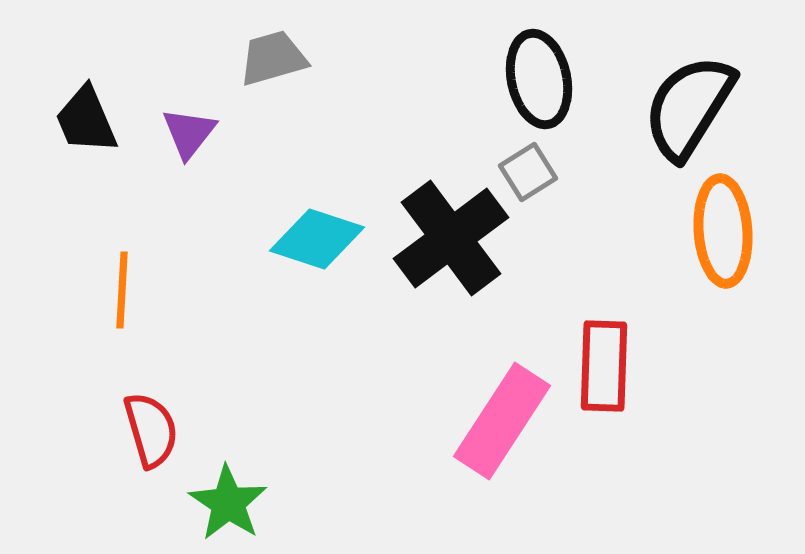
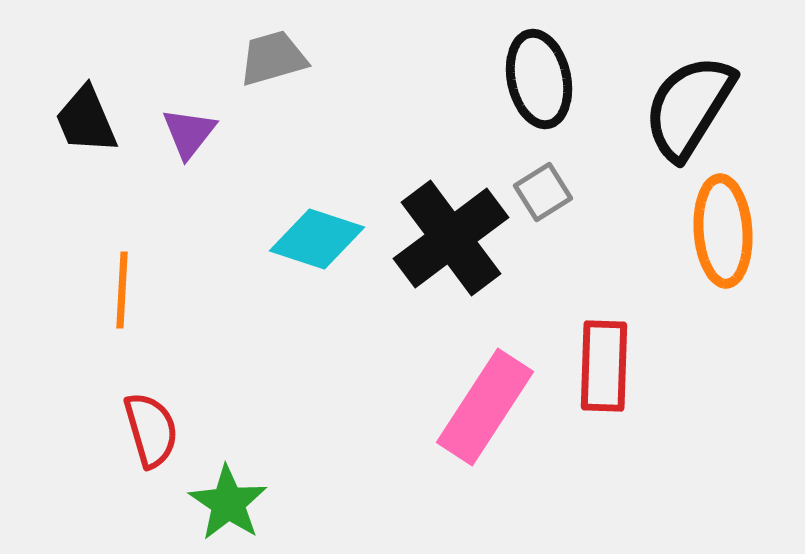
gray square: moved 15 px right, 20 px down
pink rectangle: moved 17 px left, 14 px up
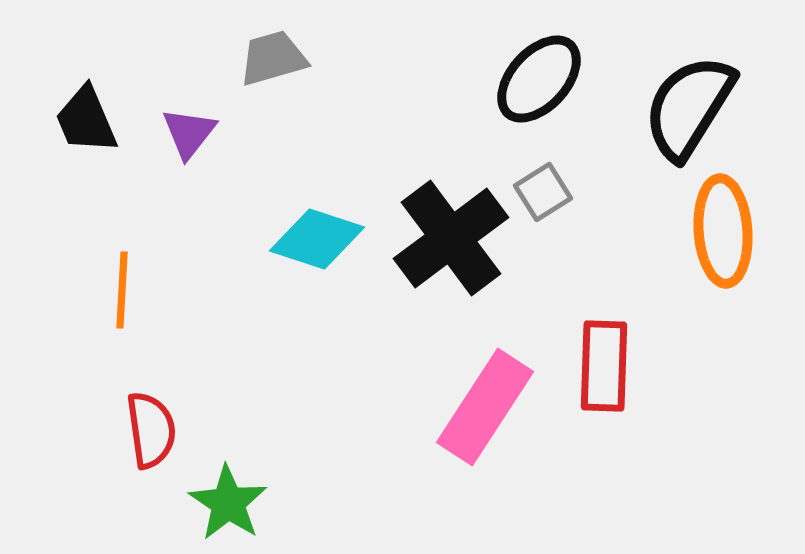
black ellipse: rotated 54 degrees clockwise
red semicircle: rotated 8 degrees clockwise
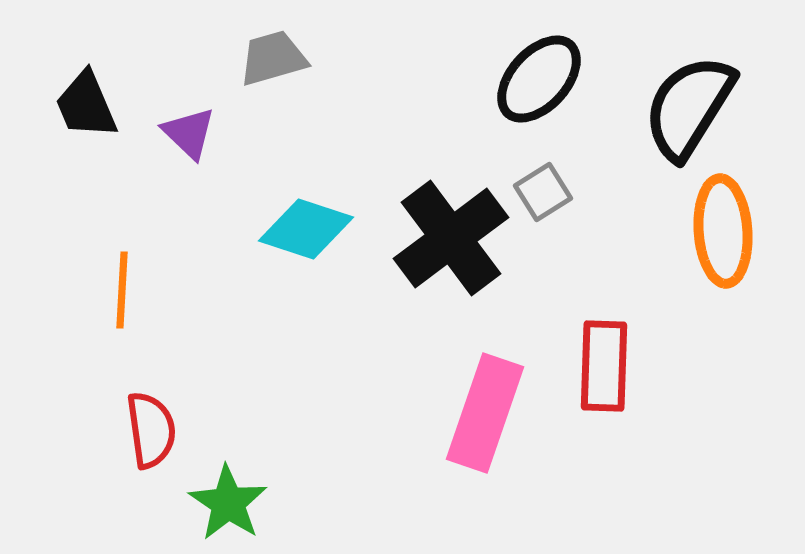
black trapezoid: moved 15 px up
purple triangle: rotated 24 degrees counterclockwise
cyan diamond: moved 11 px left, 10 px up
pink rectangle: moved 6 px down; rotated 14 degrees counterclockwise
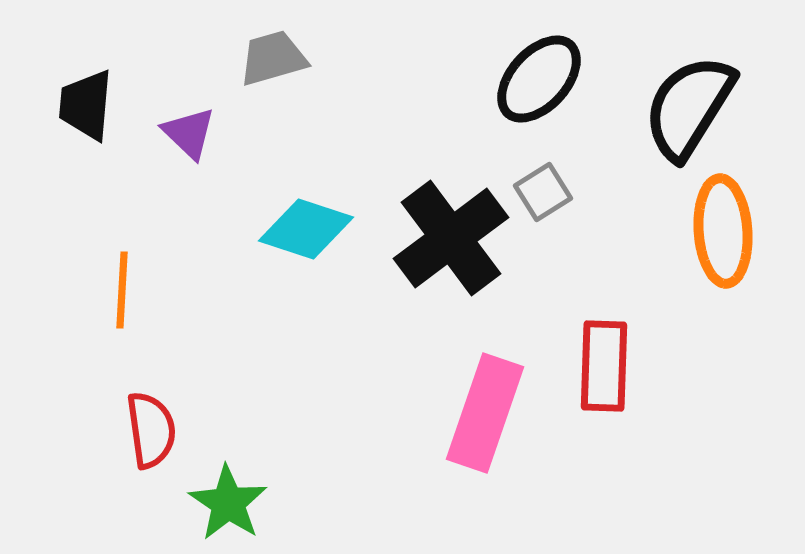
black trapezoid: rotated 28 degrees clockwise
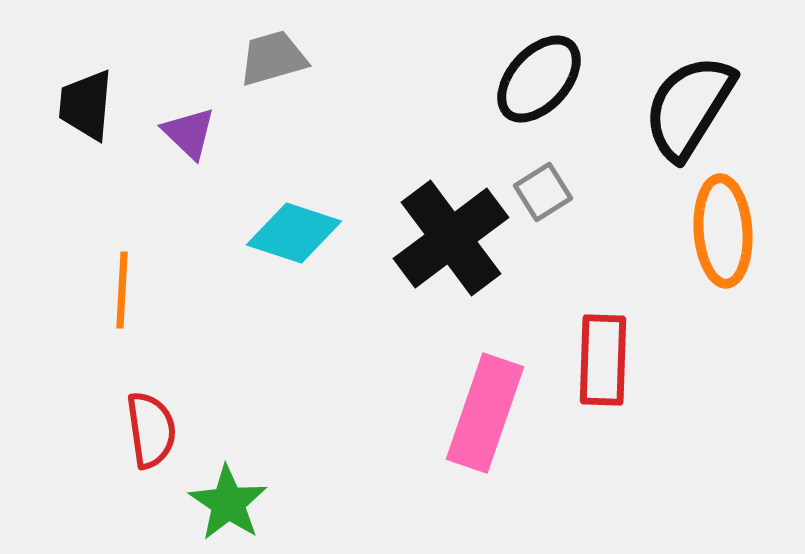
cyan diamond: moved 12 px left, 4 px down
red rectangle: moved 1 px left, 6 px up
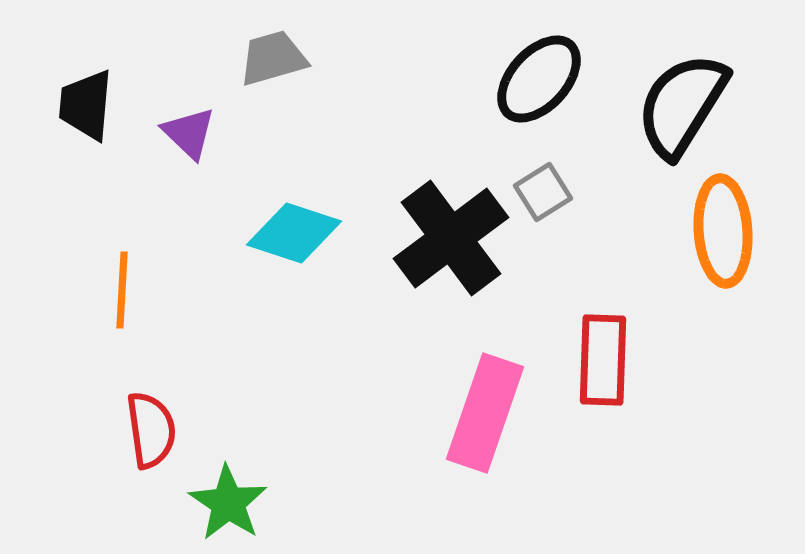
black semicircle: moved 7 px left, 2 px up
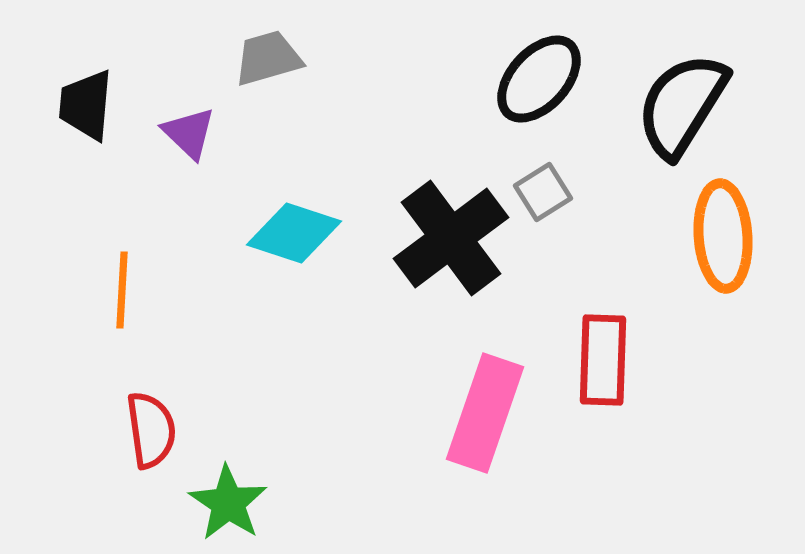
gray trapezoid: moved 5 px left
orange ellipse: moved 5 px down
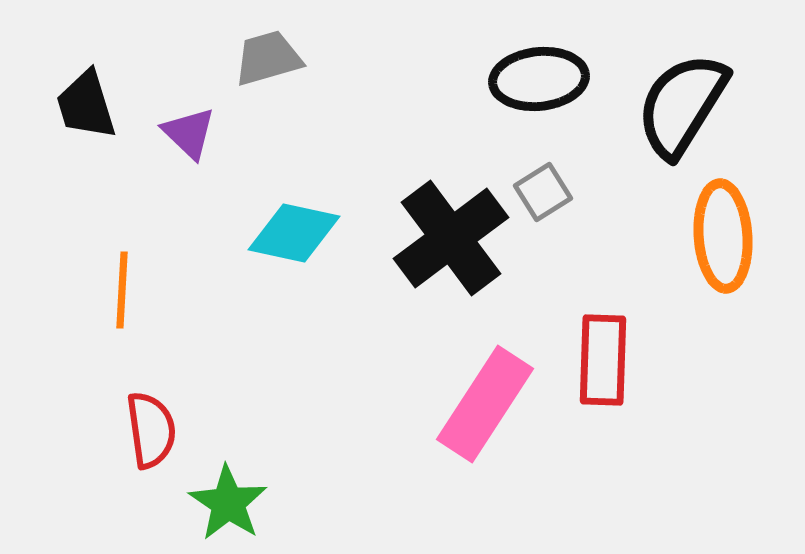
black ellipse: rotated 42 degrees clockwise
black trapezoid: rotated 22 degrees counterclockwise
cyan diamond: rotated 6 degrees counterclockwise
pink rectangle: moved 9 px up; rotated 14 degrees clockwise
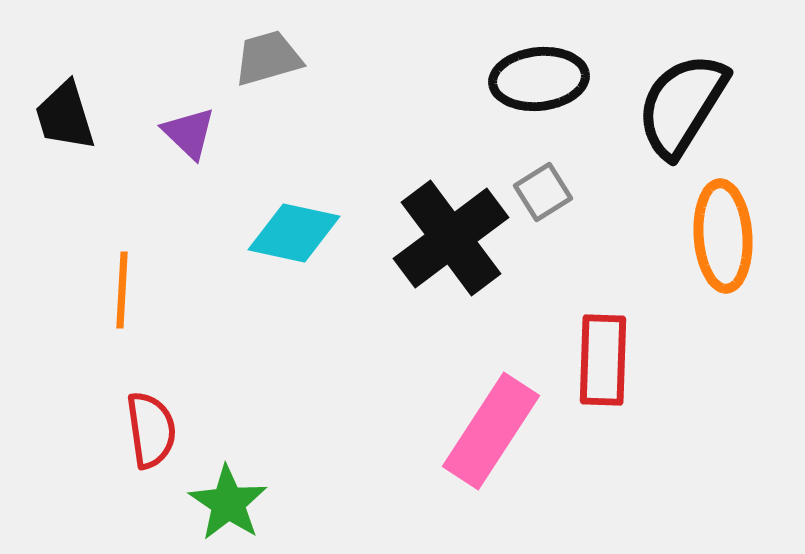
black trapezoid: moved 21 px left, 11 px down
pink rectangle: moved 6 px right, 27 px down
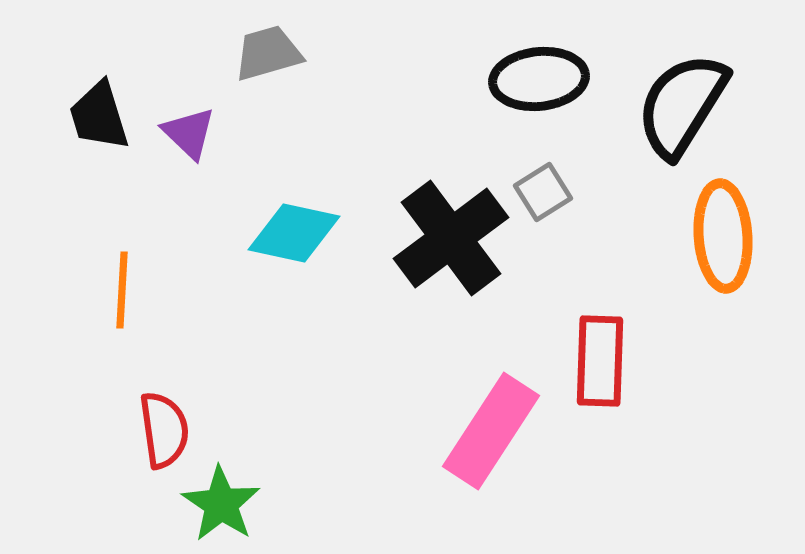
gray trapezoid: moved 5 px up
black trapezoid: moved 34 px right
red rectangle: moved 3 px left, 1 px down
red semicircle: moved 13 px right
green star: moved 7 px left, 1 px down
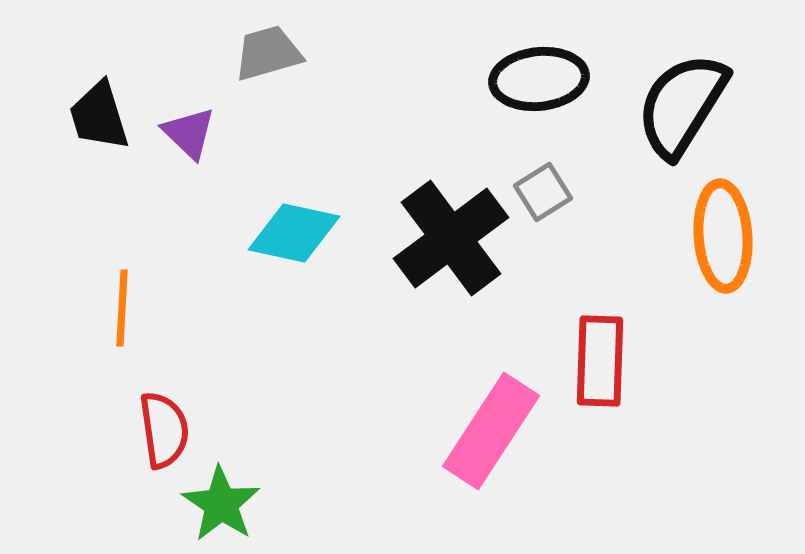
orange line: moved 18 px down
